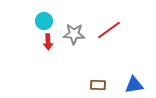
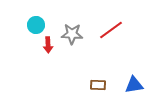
cyan circle: moved 8 px left, 4 px down
red line: moved 2 px right
gray star: moved 2 px left
red arrow: moved 3 px down
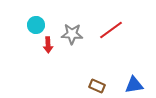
brown rectangle: moved 1 px left, 1 px down; rotated 21 degrees clockwise
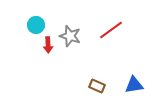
gray star: moved 2 px left, 2 px down; rotated 15 degrees clockwise
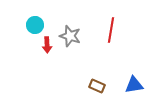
cyan circle: moved 1 px left
red line: rotated 45 degrees counterclockwise
red arrow: moved 1 px left
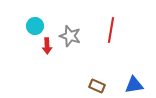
cyan circle: moved 1 px down
red arrow: moved 1 px down
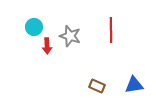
cyan circle: moved 1 px left, 1 px down
red line: rotated 10 degrees counterclockwise
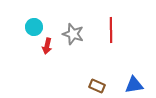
gray star: moved 3 px right, 2 px up
red arrow: rotated 14 degrees clockwise
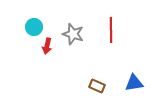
blue triangle: moved 2 px up
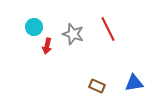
red line: moved 3 px left, 1 px up; rotated 25 degrees counterclockwise
